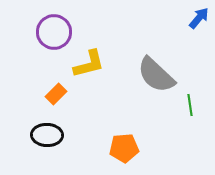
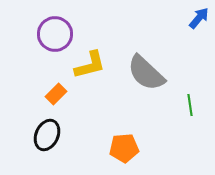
purple circle: moved 1 px right, 2 px down
yellow L-shape: moved 1 px right, 1 px down
gray semicircle: moved 10 px left, 2 px up
black ellipse: rotated 68 degrees counterclockwise
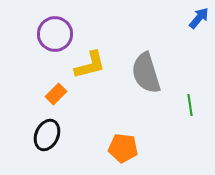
gray semicircle: rotated 30 degrees clockwise
orange pentagon: moved 1 px left; rotated 12 degrees clockwise
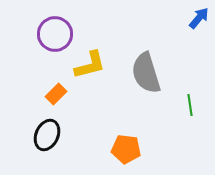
orange pentagon: moved 3 px right, 1 px down
